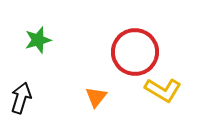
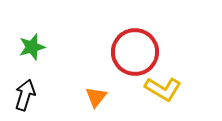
green star: moved 6 px left, 7 px down
yellow L-shape: moved 1 px up
black arrow: moved 4 px right, 3 px up
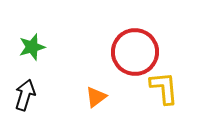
yellow L-shape: moved 1 px right, 1 px up; rotated 126 degrees counterclockwise
orange triangle: rotated 15 degrees clockwise
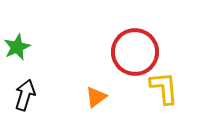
green star: moved 15 px left; rotated 8 degrees counterclockwise
